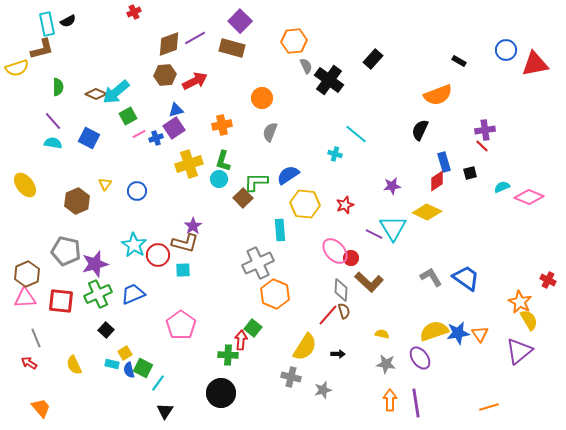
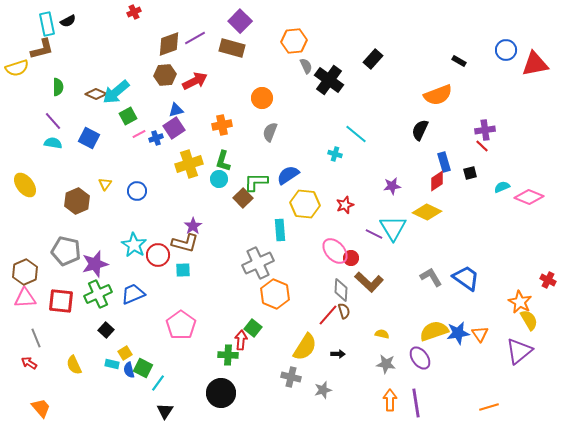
brown hexagon at (27, 274): moved 2 px left, 2 px up
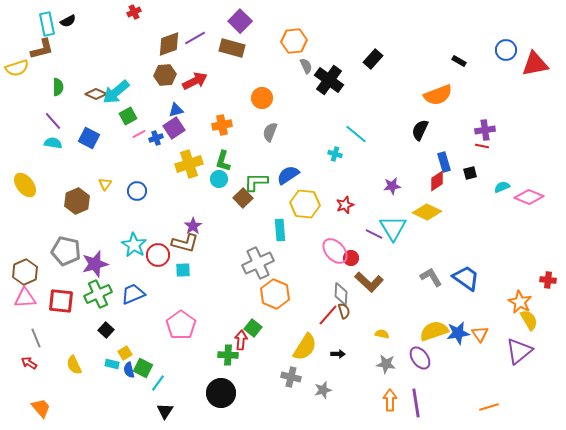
red line at (482, 146): rotated 32 degrees counterclockwise
red cross at (548, 280): rotated 21 degrees counterclockwise
gray diamond at (341, 290): moved 4 px down
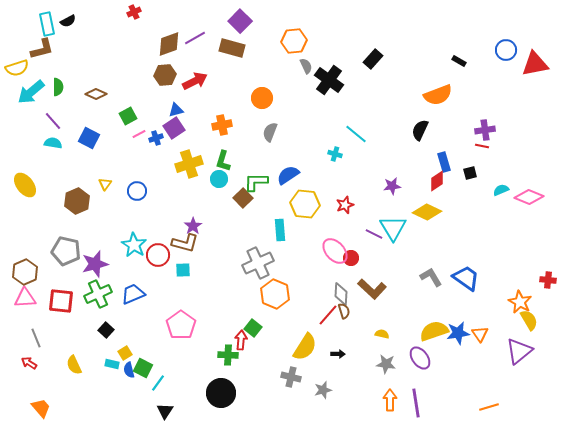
cyan arrow at (116, 92): moved 85 px left
cyan semicircle at (502, 187): moved 1 px left, 3 px down
brown L-shape at (369, 282): moved 3 px right, 7 px down
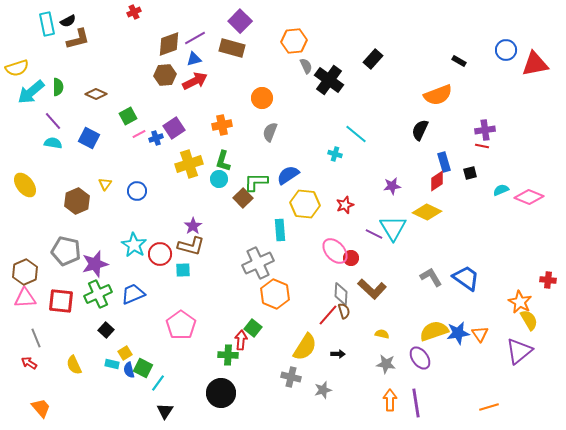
brown L-shape at (42, 49): moved 36 px right, 10 px up
blue triangle at (176, 110): moved 18 px right, 51 px up
brown L-shape at (185, 243): moved 6 px right, 3 px down
red circle at (158, 255): moved 2 px right, 1 px up
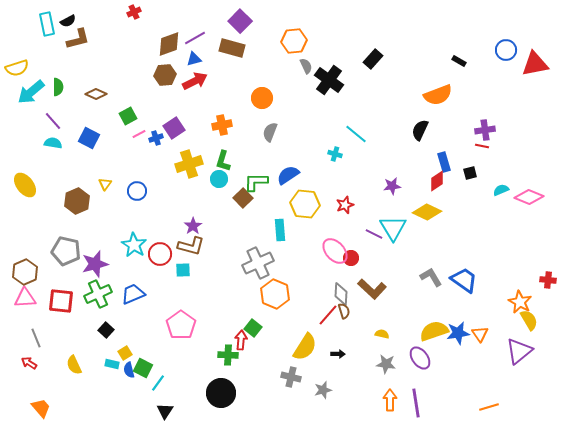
blue trapezoid at (466, 278): moved 2 px left, 2 px down
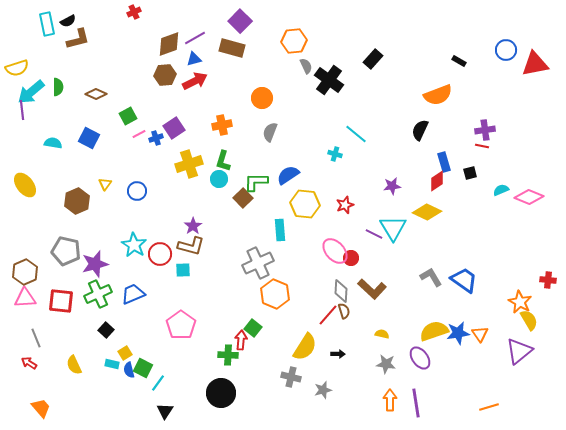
purple line at (53, 121): moved 31 px left, 11 px up; rotated 36 degrees clockwise
gray diamond at (341, 294): moved 3 px up
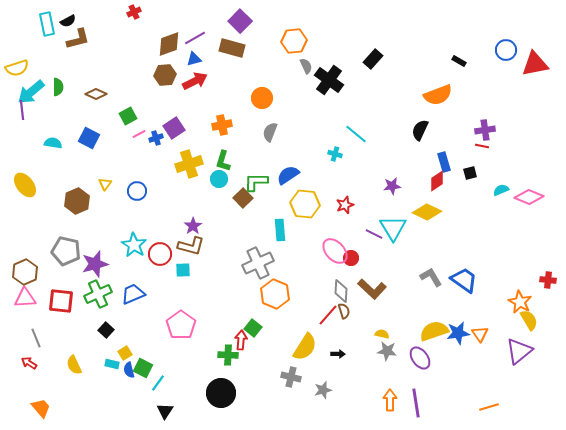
gray star at (386, 364): moved 1 px right, 13 px up
